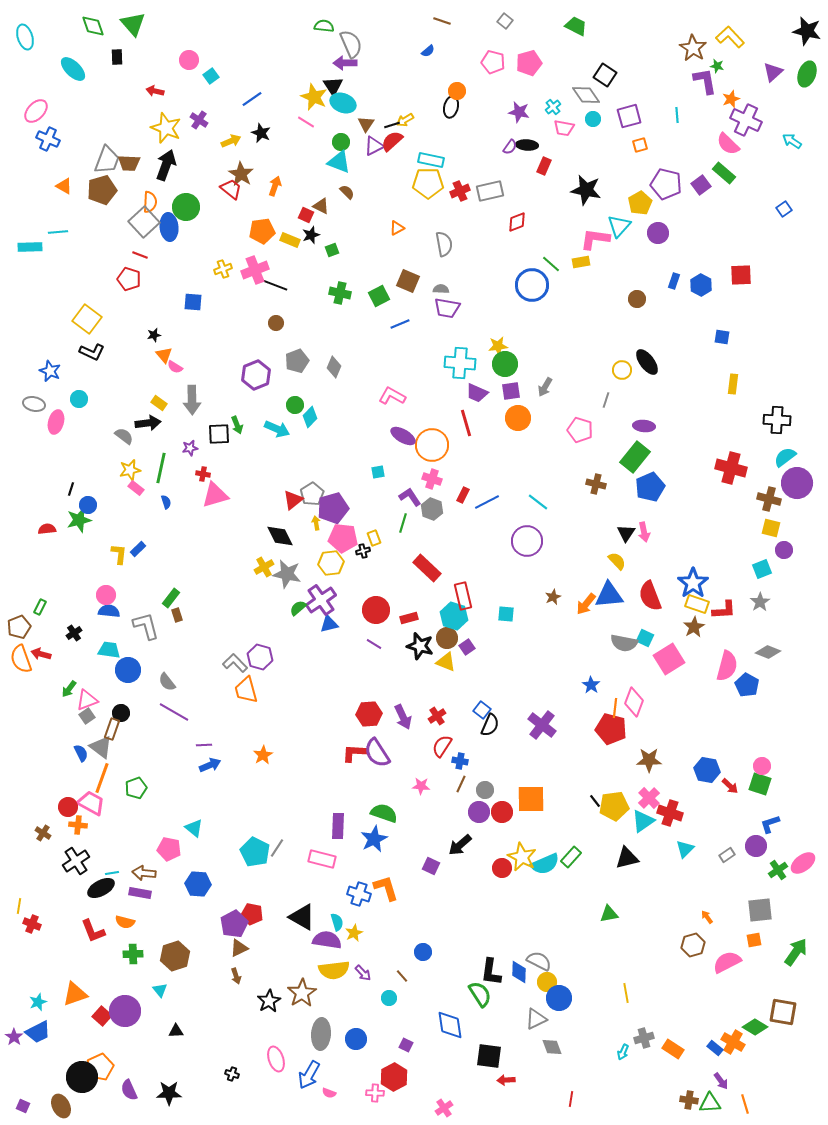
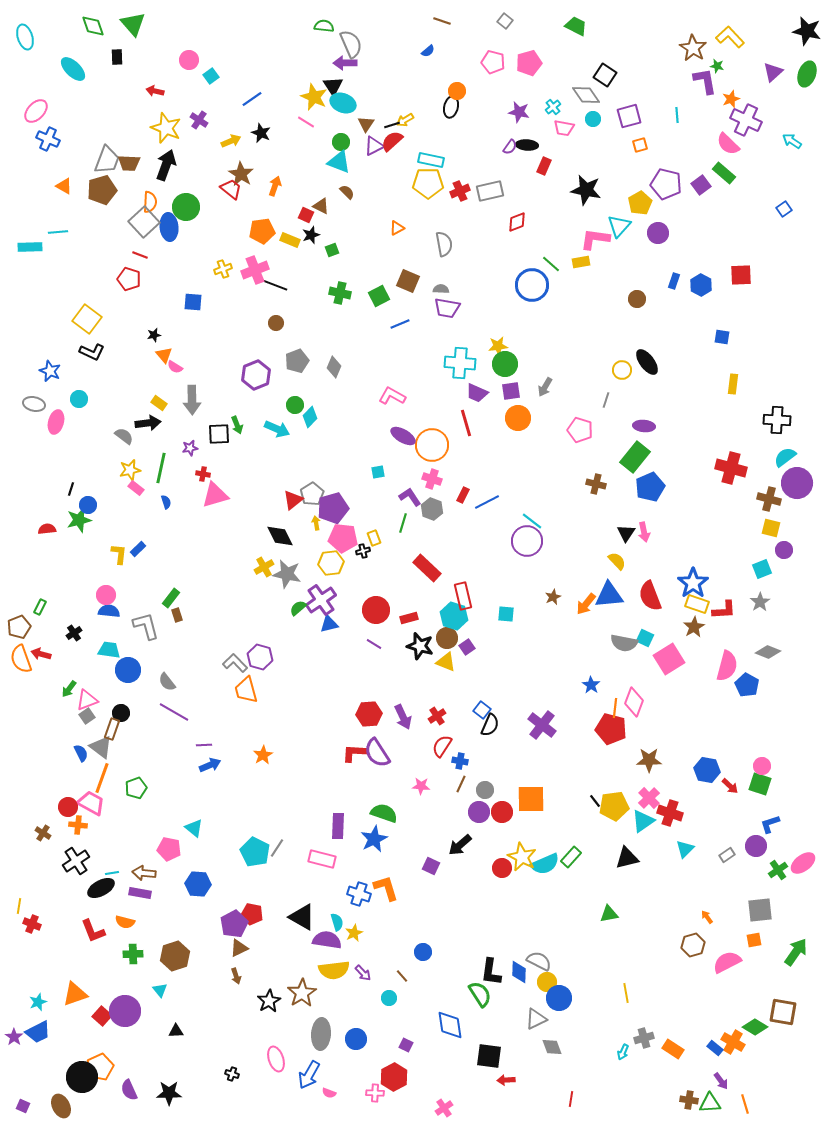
cyan line at (538, 502): moved 6 px left, 19 px down
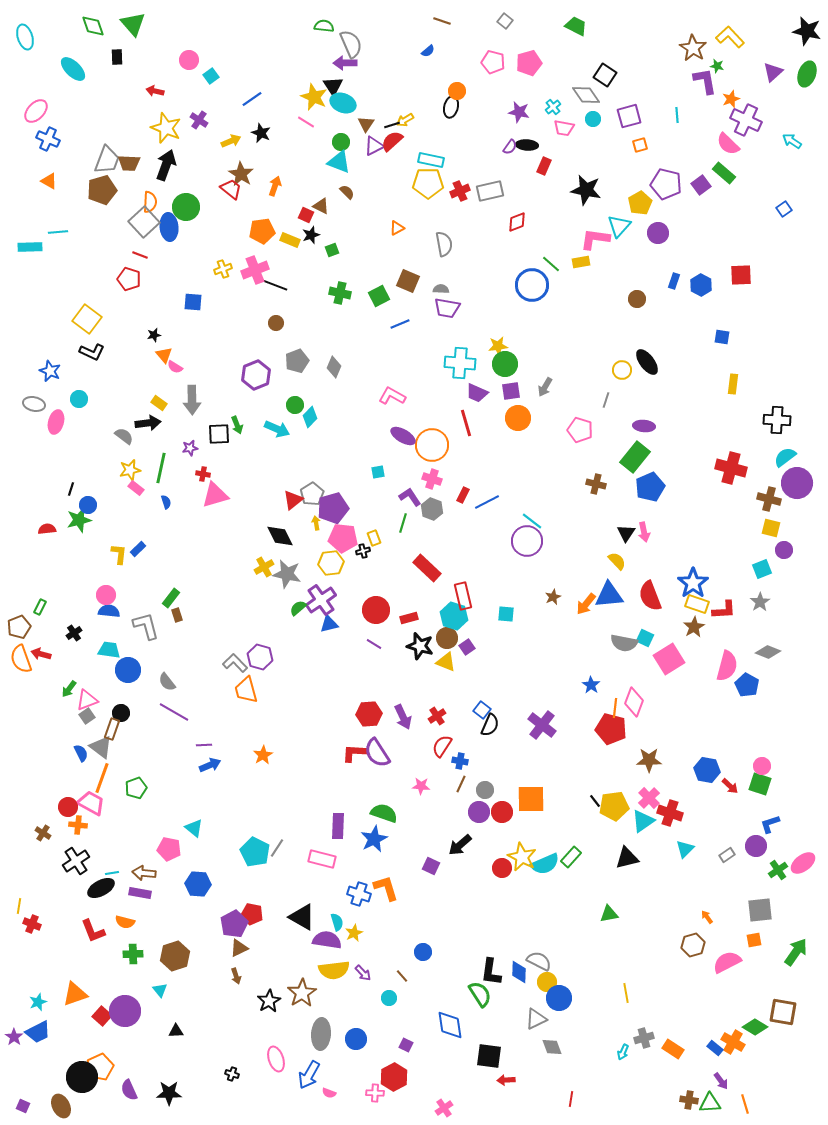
orange triangle at (64, 186): moved 15 px left, 5 px up
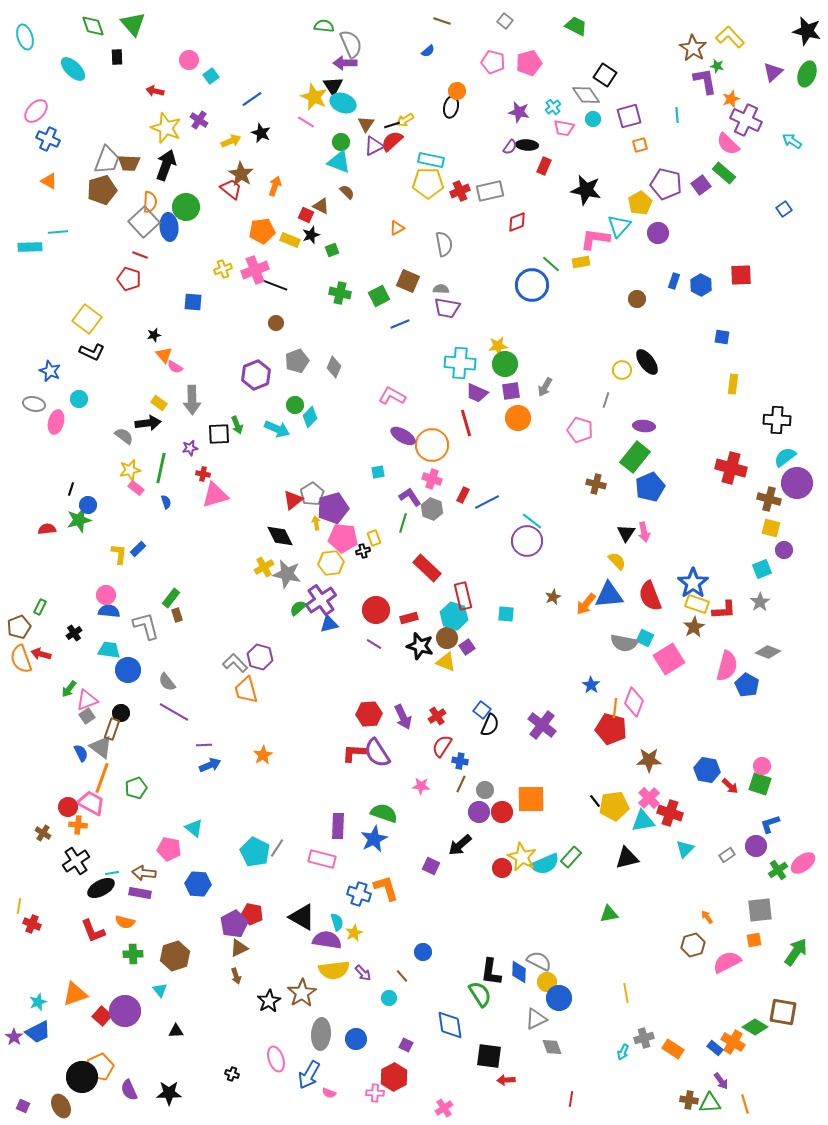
cyan triangle at (643, 821): rotated 25 degrees clockwise
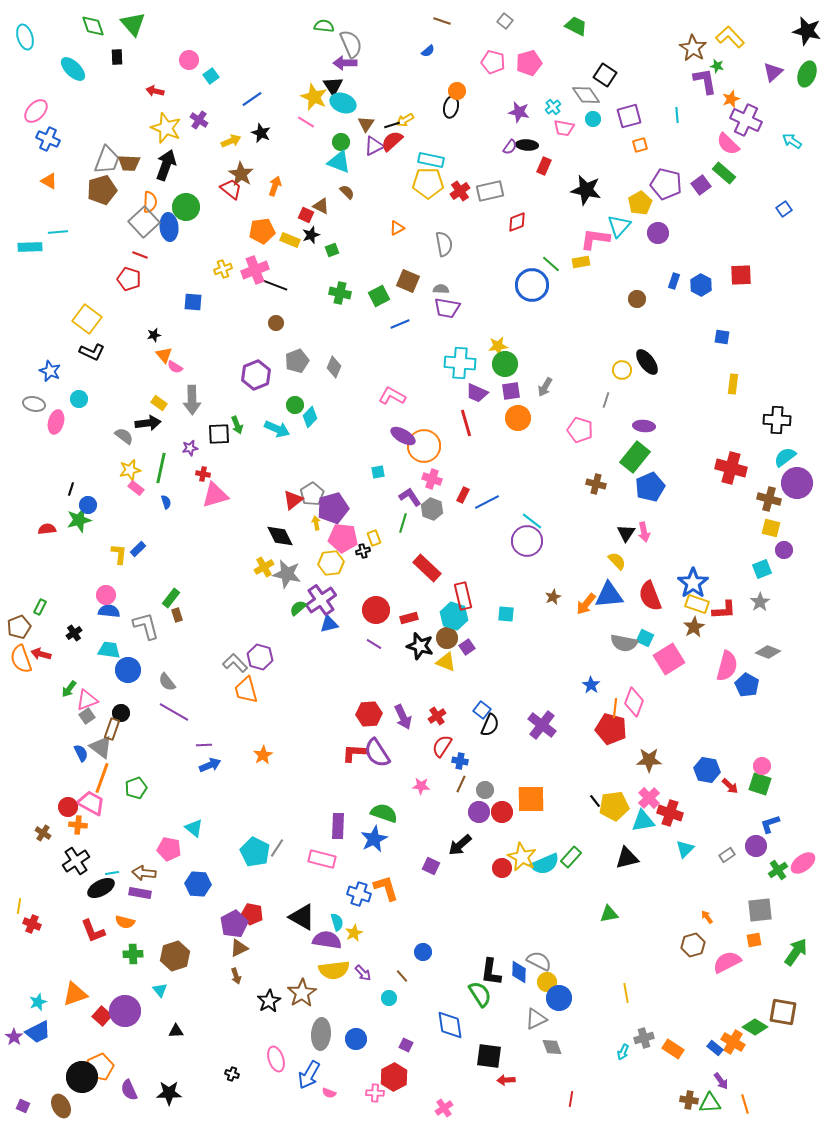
red cross at (460, 191): rotated 12 degrees counterclockwise
orange circle at (432, 445): moved 8 px left, 1 px down
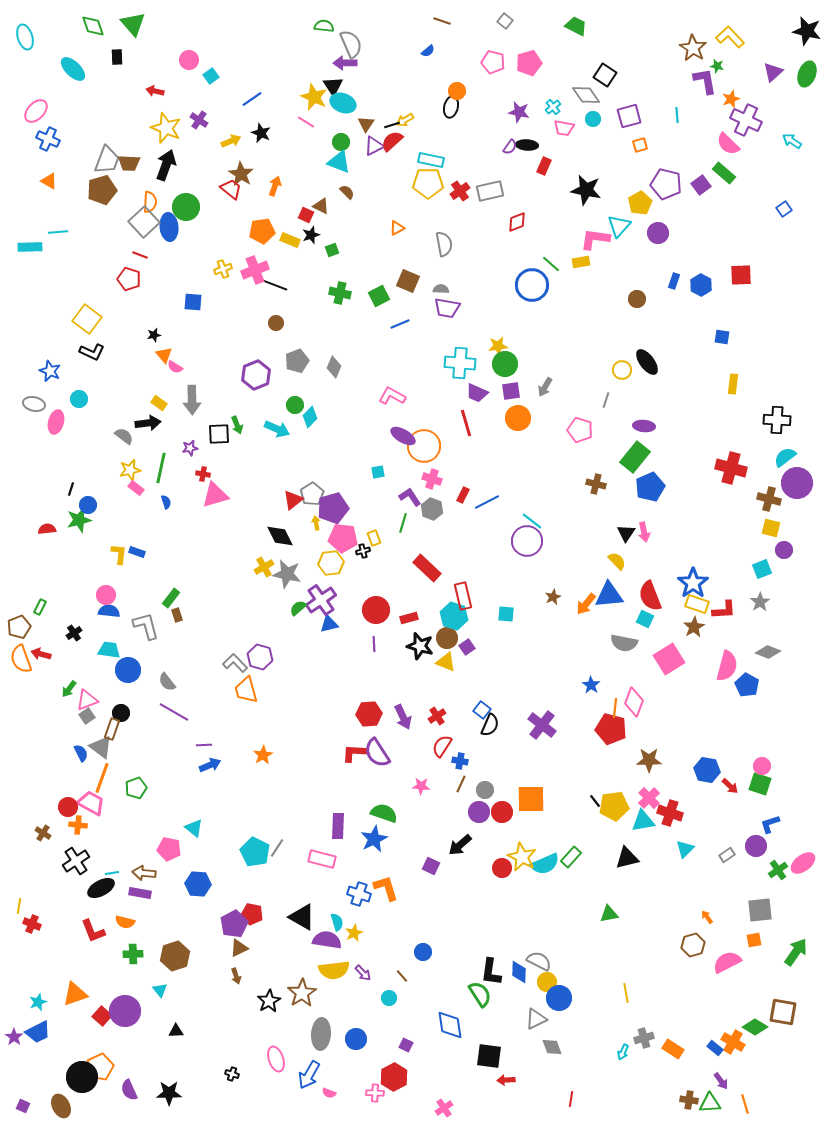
blue rectangle at (138, 549): moved 1 px left, 3 px down; rotated 63 degrees clockwise
cyan square at (645, 638): moved 19 px up
purple line at (374, 644): rotated 56 degrees clockwise
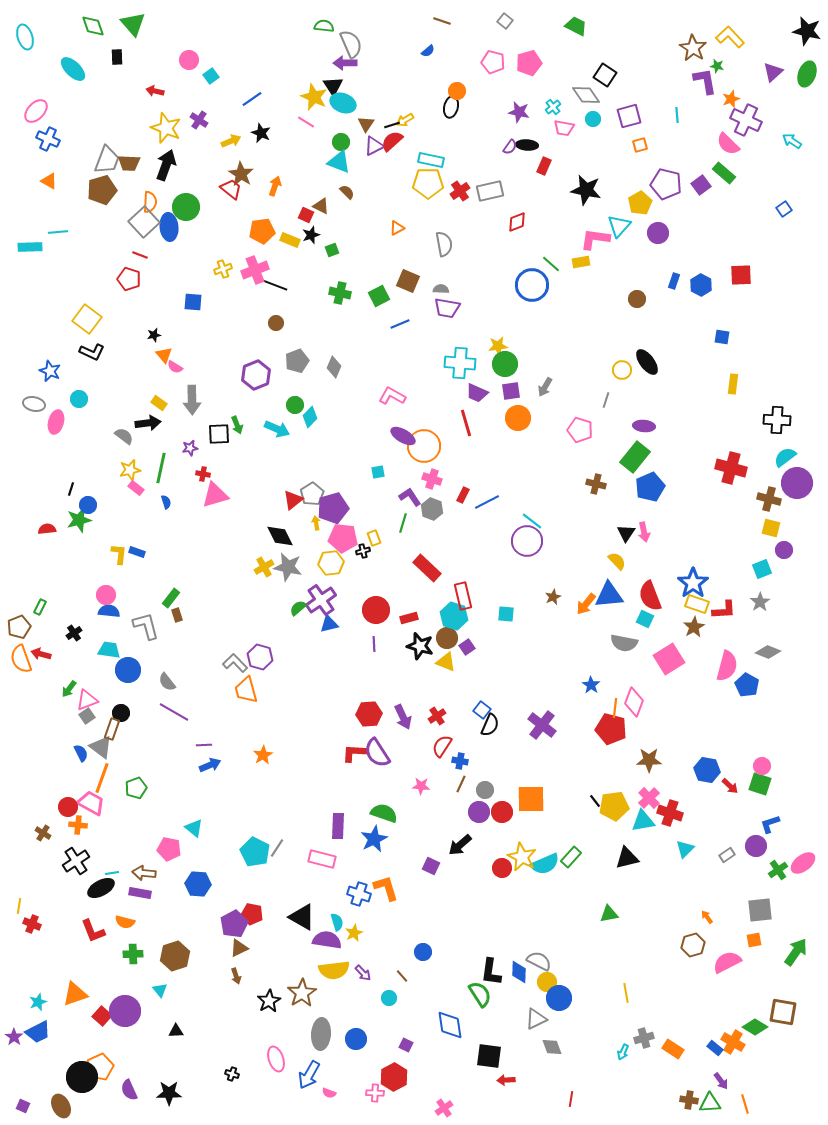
gray star at (287, 574): moved 1 px right, 7 px up
